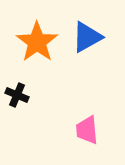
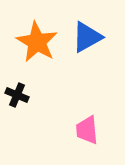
orange star: rotated 6 degrees counterclockwise
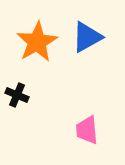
orange star: rotated 12 degrees clockwise
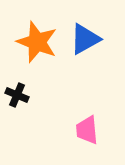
blue triangle: moved 2 px left, 2 px down
orange star: rotated 21 degrees counterclockwise
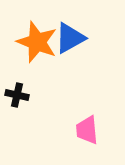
blue triangle: moved 15 px left, 1 px up
black cross: rotated 10 degrees counterclockwise
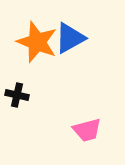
pink trapezoid: rotated 100 degrees counterclockwise
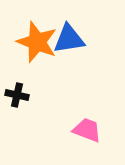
blue triangle: moved 1 px left, 1 px down; rotated 20 degrees clockwise
pink trapezoid: rotated 144 degrees counterclockwise
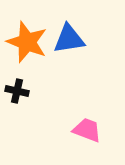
orange star: moved 10 px left
black cross: moved 4 px up
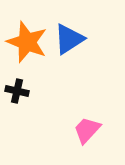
blue triangle: rotated 24 degrees counterclockwise
pink trapezoid: rotated 68 degrees counterclockwise
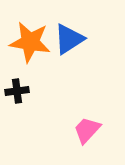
orange star: moved 3 px right; rotated 12 degrees counterclockwise
black cross: rotated 20 degrees counterclockwise
